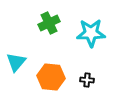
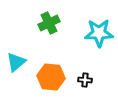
cyan star: moved 8 px right
cyan triangle: rotated 10 degrees clockwise
black cross: moved 2 px left
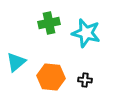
green cross: rotated 15 degrees clockwise
cyan star: moved 13 px left; rotated 16 degrees clockwise
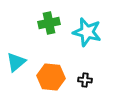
cyan star: moved 1 px right, 1 px up
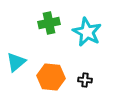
cyan star: rotated 12 degrees clockwise
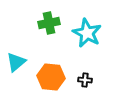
cyan star: moved 1 px down
